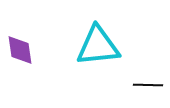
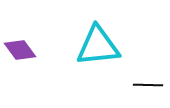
purple diamond: rotated 28 degrees counterclockwise
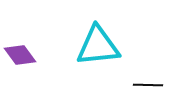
purple diamond: moved 5 px down
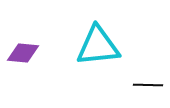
purple diamond: moved 3 px right, 2 px up; rotated 48 degrees counterclockwise
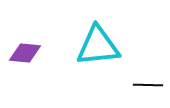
purple diamond: moved 2 px right
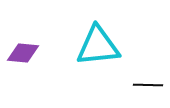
purple diamond: moved 2 px left
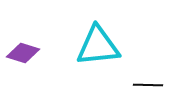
purple diamond: rotated 12 degrees clockwise
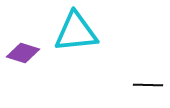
cyan triangle: moved 22 px left, 14 px up
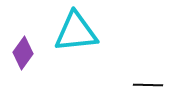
purple diamond: rotated 72 degrees counterclockwise
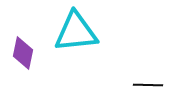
purple diamond: rotated 24 degrees counterclockwise
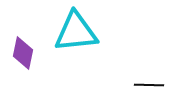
black line: moved 1 px right
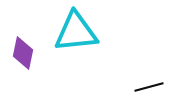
black line: moved 2 px down; rotated 16 degrees counterclockwise
